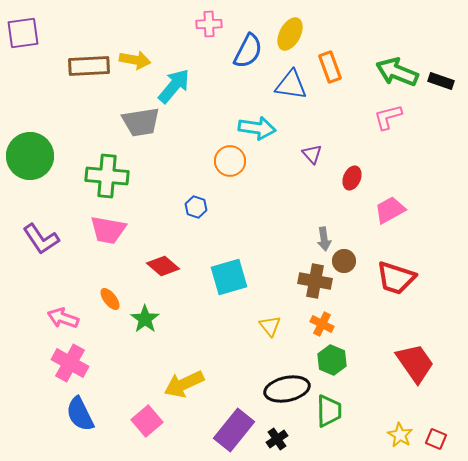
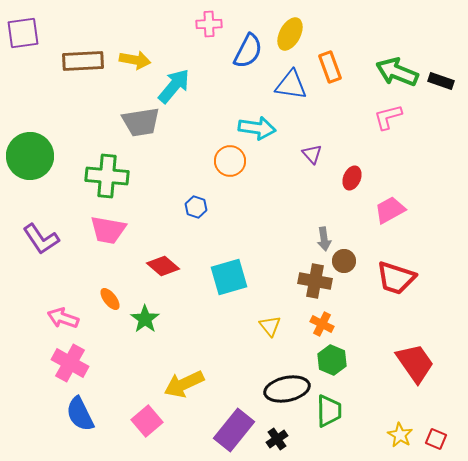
brown rectangle at (89, 66): moved 6 px left, 5 px up
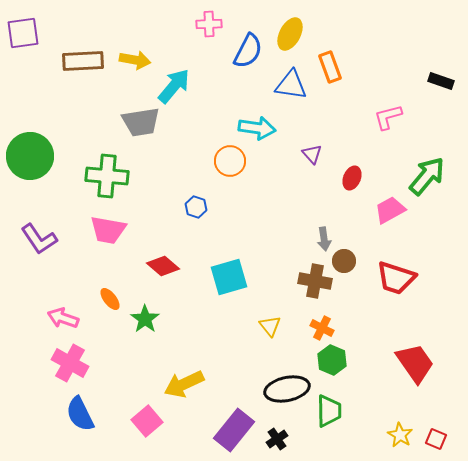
green arrow at (397, 72): moved 30 px right, 104 px down; rotated 108 degrees clockwise
purple L-shape at (41, 239): moved 2 px left
orange cross at (322, 324): moved 4 px down
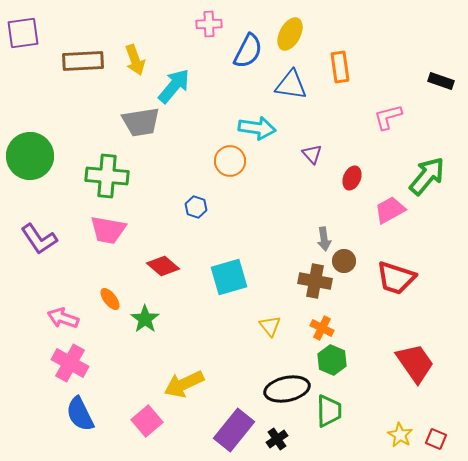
yellow arrow at (135, 60): rotated 60 degrees clockwise
orange rectangle at (330, 67): moved 10 px right; rotated 12 degrees clockwise
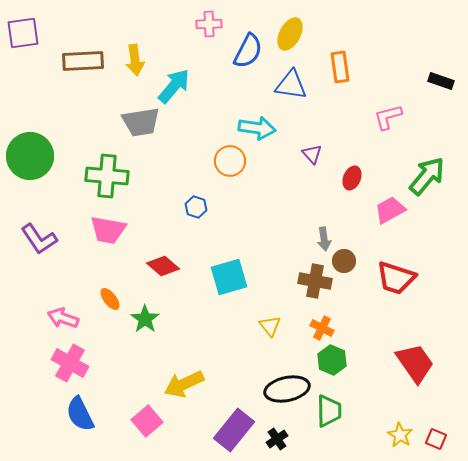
yellow arrow at (135, 60): rotated 12 degrees clockwise
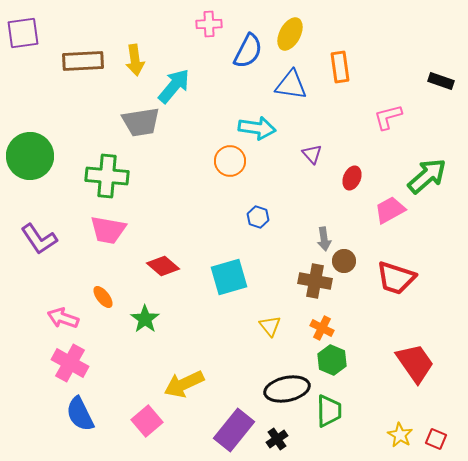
green arrow at (427, 176): rotated 9 degrees clockwise
blue hexagon at (196, 207): moved 62 px right, 10 px down
orange ellipse at (110, 299): moved 7 px left, 2 px up
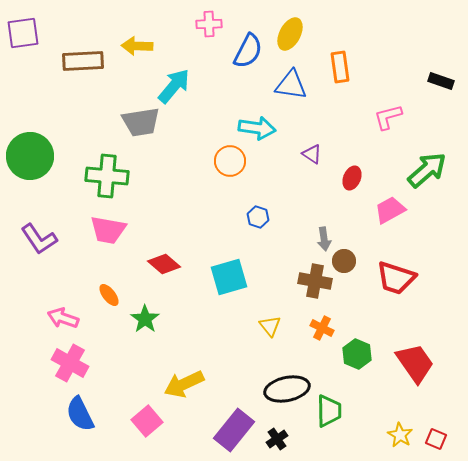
yellow arrow at (135, 60): moved 2 px right, 14 px up; rotated 100 degrees clockwise
purple triangle at (312, 154): rotated 15 degrees counterclockwise
green arrow at (427, 176): moved 6 px up
red diamond at (163, 266): moved 1 px right, 2 px up
orange ellipse at (103, 297): moved 6 px right, 2 px up
green hexagon at (332, 360): moved 25 px right, 6 px up
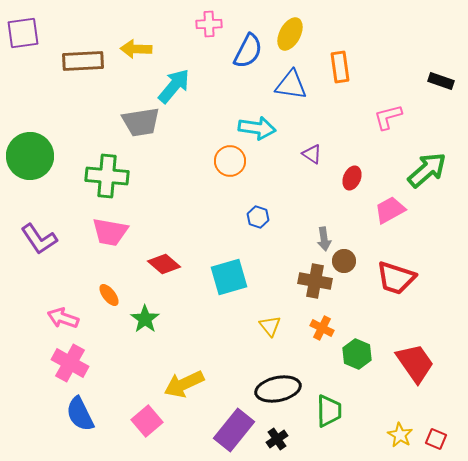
yellow arrow at (137, 46): moved 1 px left, 3 px down
pink trapezoid at (108, 230): moved 2 px right, 2 px down
black ellipse at (287, 389): moved 9 px left
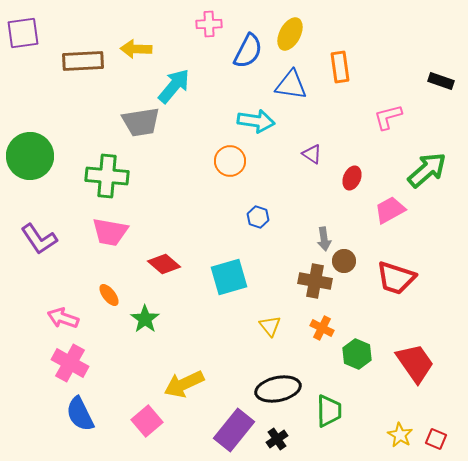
cyan arrow at (257, 128): moved 1 px left, 7 px up
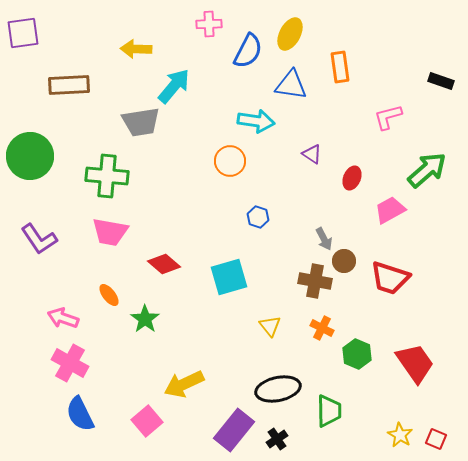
brown rectangle at (83, 61): moved 14 px left, 24 px down
gray arrow at (324, 239): rotated 20 degrees counterclockwise
red trapezoid at (396, 278): moved 6 px left
